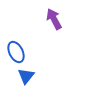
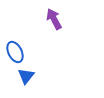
blue ellipse: moved 1 px left
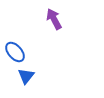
blue ellipse: rotated 15 degrees counterclockwise
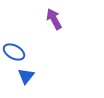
blue ellipse: moved 1 px left; rotated 20 degrees counterclockwise
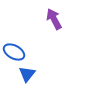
blue triangle: moved 1 px right, 2 px up
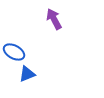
blue triangle: rotated 30 degrees clockwise
